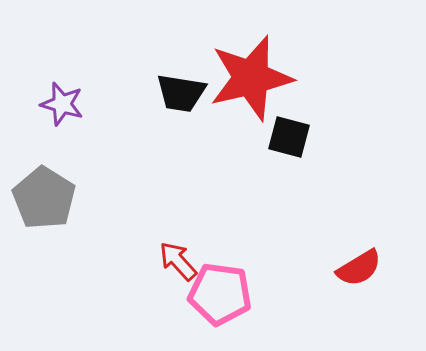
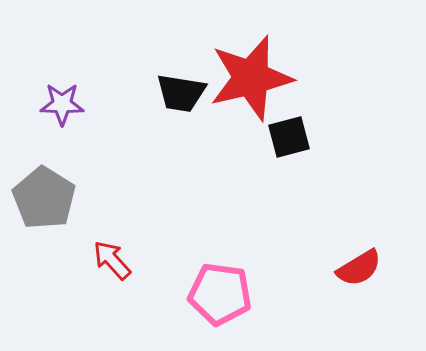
purple star: rotated 15 degrees counterclockwise
black square: rotated 30 degrees counterclockwise
red arrow: moved 66 px left, 1 px up
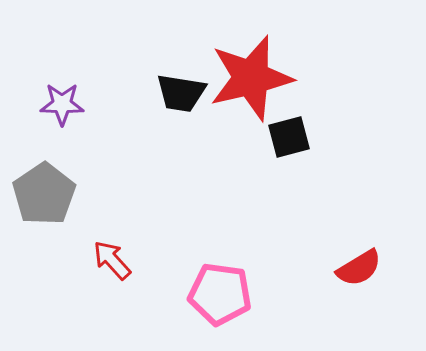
gray pentagon: moved 4 px up; rotated 6 degrees clockwise
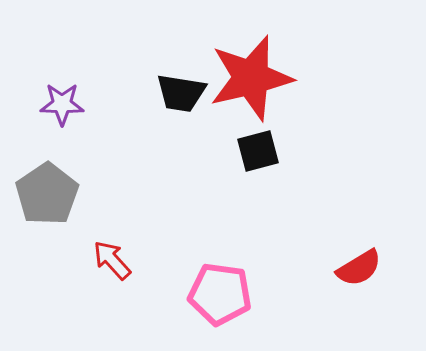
black square: moved 31 px left, 14 px down
gray pentagon: moved 3 px right
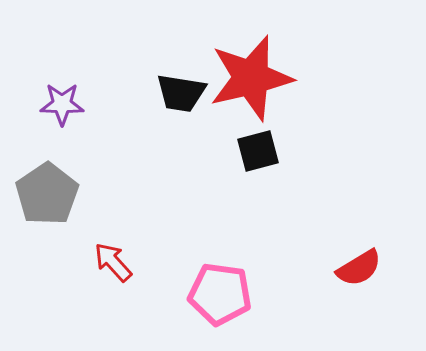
red arrow: moved 1 px right, 2 px down
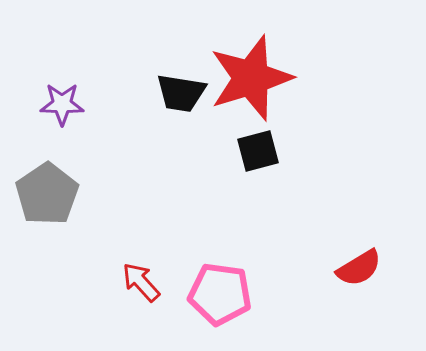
red star: rotated 4 degrees counterclockwise
red arrow: moved 28 px right, 20 px down
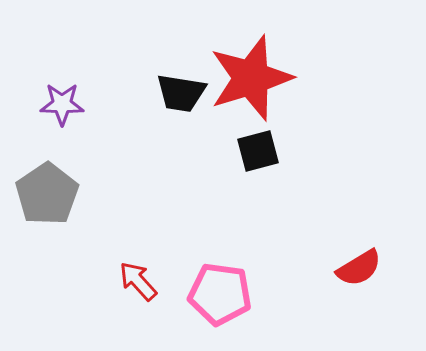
red arrow: moved 3 px left, 1 px up
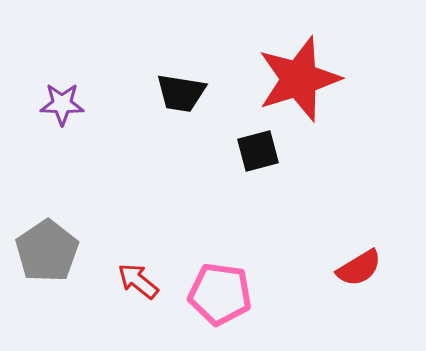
red star: moved 48 px right, 1 px down
gray pentagon: moved 57 px down
red arrow: rotated 9 degrees counterclockwise
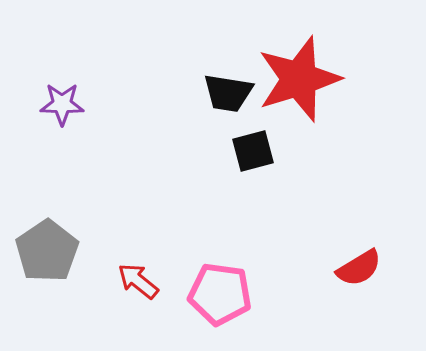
black trapezoid: moved 47 px right
black square: moved 5 px left
